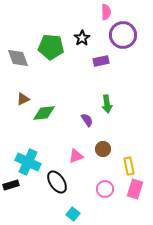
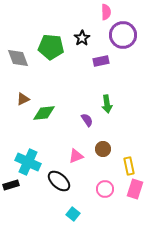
black ellipse: moved 2 px right, 1 px up; rotated 15 degrees counterclockwise
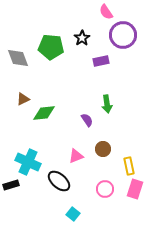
pink semicircle: rotated 147 degrees clockwise
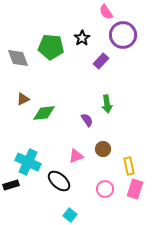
purple rectangle: rotated 35 degrees counterclockwise
cyan square: moved 3 px left, 1 px down
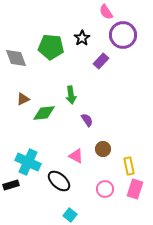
gray diamond: moved 2 px left
green arrow: moved 36 px left, 9 px up
pink triangle: rotated 49 degrees clockwise
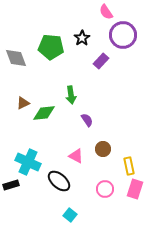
brown triangle: moved 4 px down
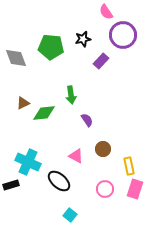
black star: moved 1 px right, 1 px down; rotated 21 degrees clockwise
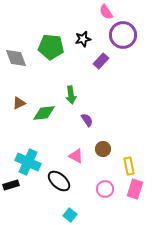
brown triangle: moved 4 px left
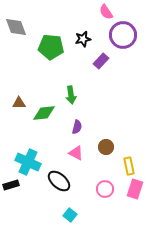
gray diamond: moved 31 px up
brown triangle: rotated 24 degrees clockwise
purple semicircle: moved 10 px left, 7 px down; rotated 48 degrees clockwise
brown circle: moved 3 px right, 2 px up
pink triangle: moved 3 px up
